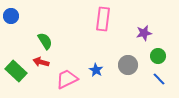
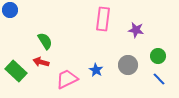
blue circle: moved 1 px left, 6 px up
purple star: moved 8 px left, 3 px up; rotated 21 degrees clockwise
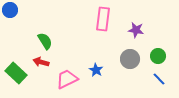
gray circle: moved 2 px right, 6 px up
green rectangle: moved 2 px down
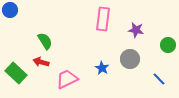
green circle: moved 10 px right, 11 px up
blue star: moved 6 px right, 2 px up
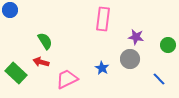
purple star: moved 7 px down
